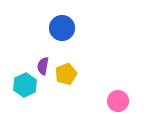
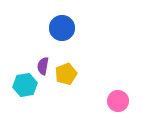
cyan hexagon: rotated 15 degrees clockwise
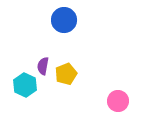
blue circle: moved 2 px right, 8 px up
cyan hexagon: rotated 25 degrees counterclockwise
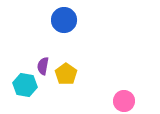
yellow pentagon: rotated 15 degrees counterclockwise
cyan hexagon: rotated 15 degrees counterclockwise
pink circle: moved 6 px right
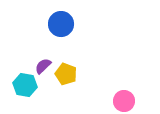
blue circle: moved 3 px left, 4 px down
purple semicircle: rotated 36 degrees clockwise
yellow pentagon: rotated 15 degrees counterclockwise
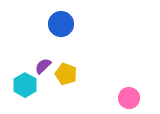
cyan hexagon: rotated 20 degrees clockwise
pink circle: moved 5 px right, 3 px up
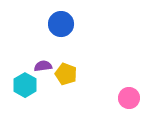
purple semicircle: rotated 36 degrees clockwise
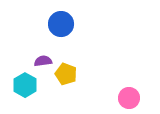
purple semicircle: moved 5 px up
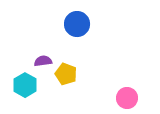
blue circle: moved 16 px right
pink circle: moved 2 px left
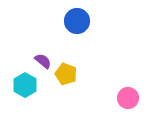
blue circle: moved 3 px up
purple semicircle: rotated 48 degrees clockwise
pink circle: moved 1 px right
